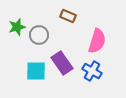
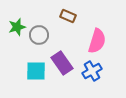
blue cross: rotated 30 degrees clockwise
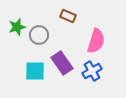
pink semicircle: moved 1 px left
cyan square: moved 1 px left
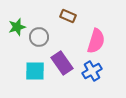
gray circle: moved 2 px down
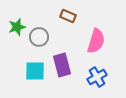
purple rectangle: moved 2 px down; rotated 20 degrees clockwise
blue cross: moved 5 px right, 6 px down
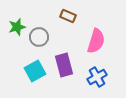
purple rectangle: moved 2 px right
cyan square: rotated 30 degrees counterclockwise
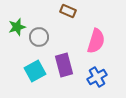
brown rectangle: moved 5 px up
